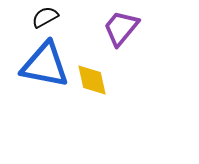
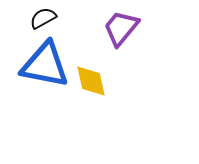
black semicircle: moved 2 px left, 1 px down
yellow diamond: moved 1 px left, 1 px down
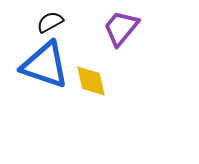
black semicircle: moved 7 px right, 4 px down
blue triangle: rotated 8 degrees clockwise
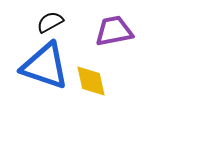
purple trapezoid: moved 7 px left, 3 px down; rotated 39 degrees clockwise
blue triangle: moved 1 px down
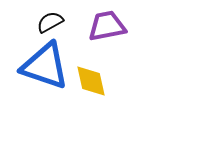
purple trapezoid: moved 7 px left, 5 px up
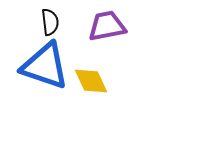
black semicircle: rotated 112 degrees clockwise
yellow diamond: rotated 12 degrees counterclockwise
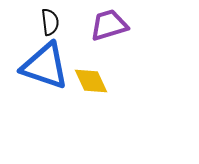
purple trapezoid: moved 2 px right, 1 px up; rotated 6 degrees counterclockwise
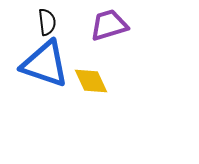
black semicircle: moved 3 px left
blue triangle: moved 2 px up
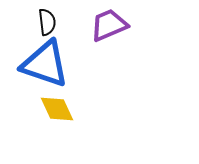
purple trapezoid: rotated 6 degrees counterclockwise
yellow diamond: moved 34 px left, 28 px down
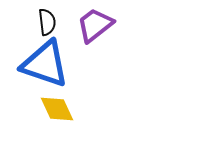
purple trapezoid: moved 14 px left; rotated 15 degrees counterclockwise
